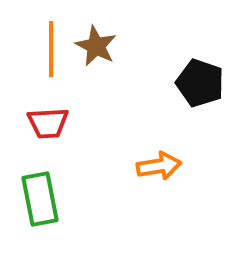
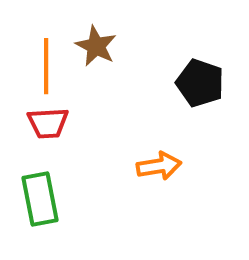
orange line: moved 5 px left, 17 px down
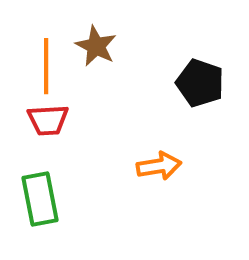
red trapezoid: moved 3 px up
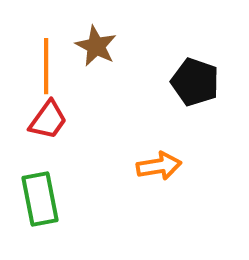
black pentagon: moved 5 px left, 1 px up
red trapezoid: rotated 51 degrees counterclockwise
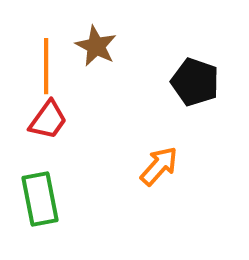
orange arrow: rotated 39 degrees counterclockwise
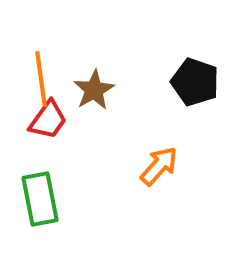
brown star: moved 2 px left, 44 px down; rotated 15 degrees clockwise
orange line: moved 5 px left, 13 px down; rotated 8 degrees counterclockwise
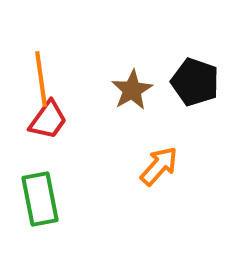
brown star: moved 38 px right
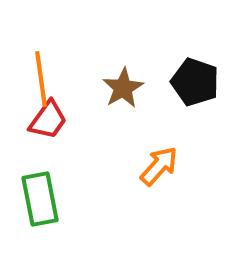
brown star: moved 9 px left, 2 px up
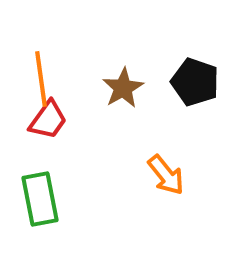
orange arrow: moved 7 px right, 9 px down; rotated 99 degrees clockwise
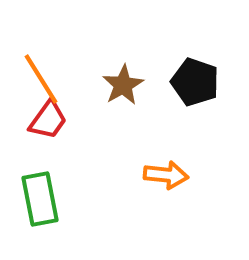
orange line: rotated 24 degrees counterclockwise
brown star: moved 3 px up
orange arrow: rotated 45 degrees counterclockwise
